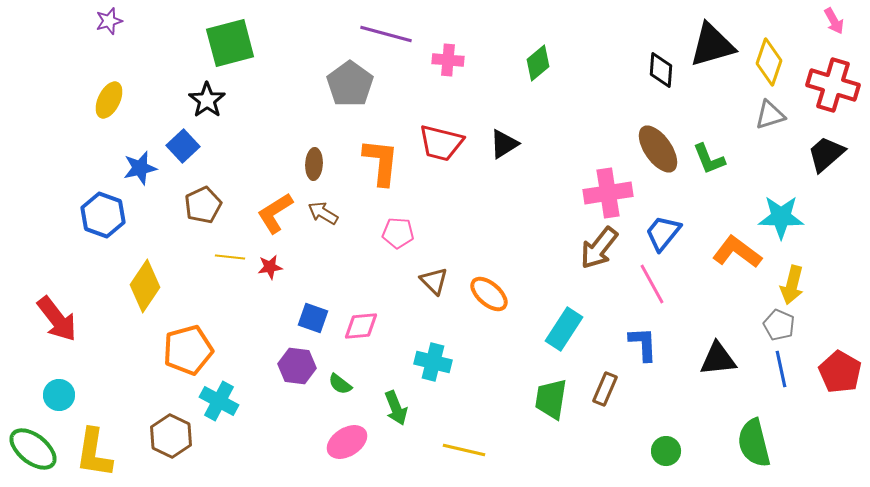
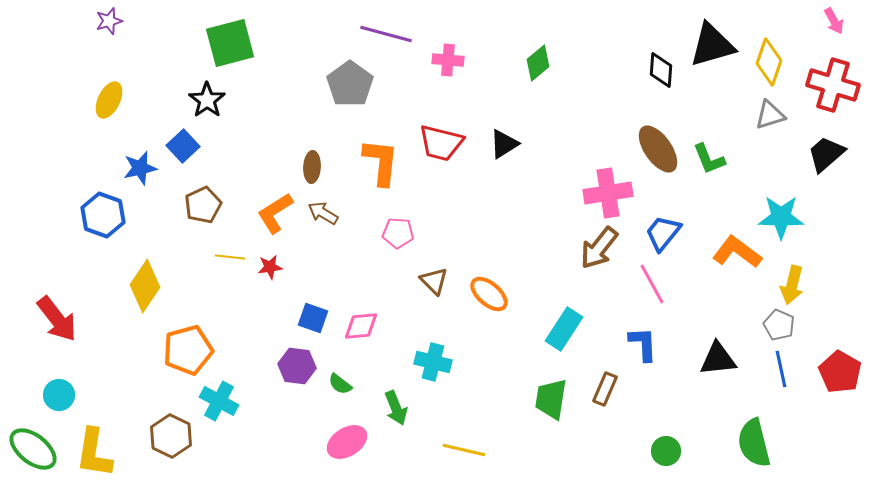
brown ellipse at (314, 164): moved 2 px left, 3 px down
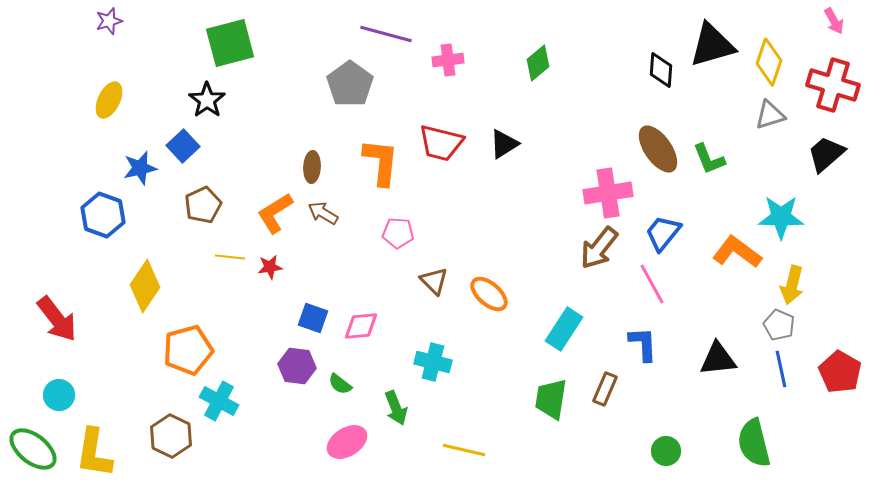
pink cross at (448, 60): rotated 12 degrees counterclockwise
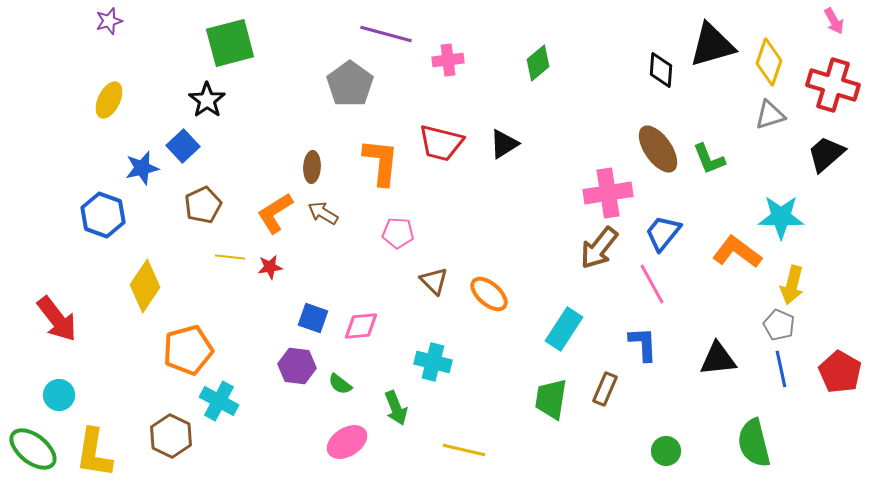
blue star at (140, 168): moved 2 px right
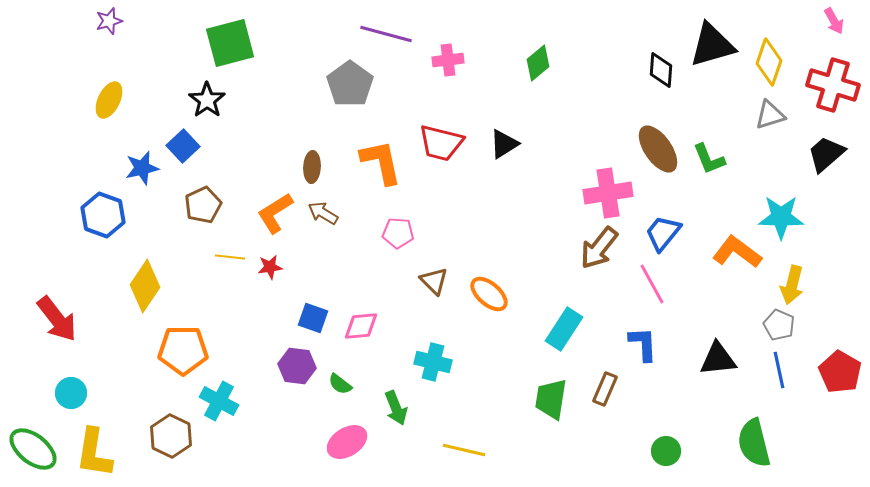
orange L-shape at (381, 162): rotated 18 degrees counterclockwise
orange pentagon at (188, 350): moved 5 px left; rotated 15 degrees clockwise
blue line at (781, 369): moved 2 px left, 1 px down
cyan circle at (59, 395): moved 12 px right, 2 px up
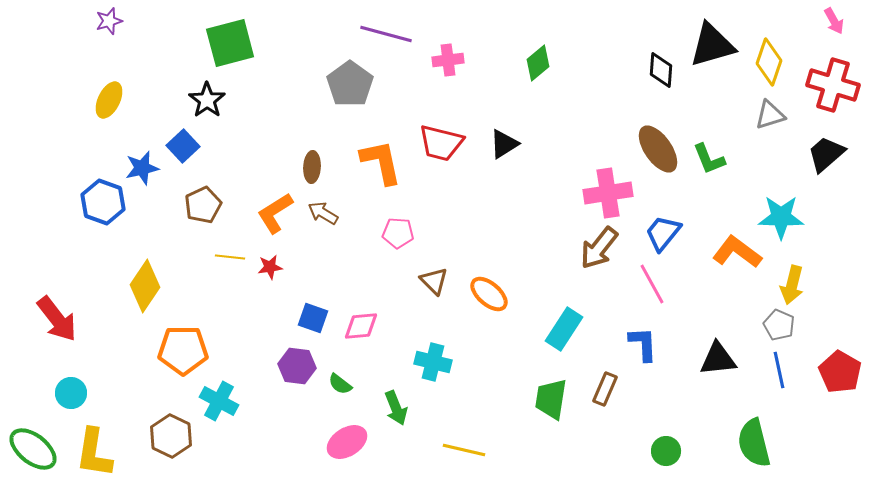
blue hexagon at (103, 215): moved 13 px up
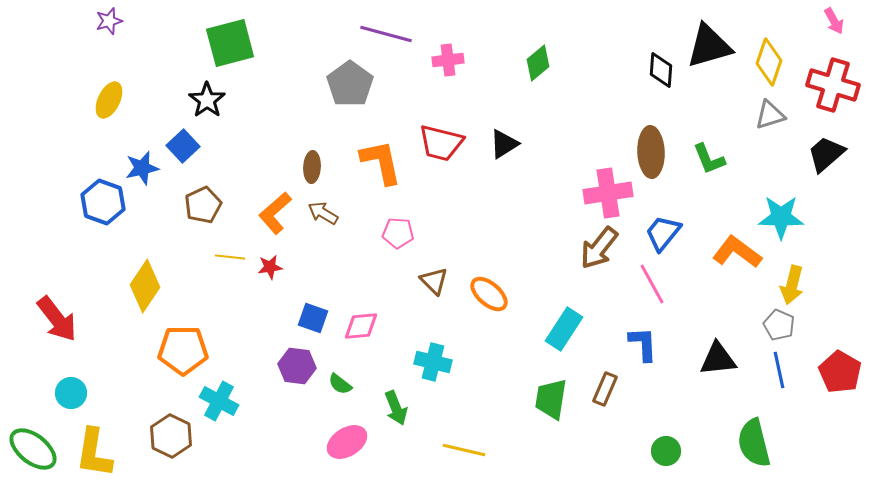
black triangle at (712, 45): moved 3 px left, 1 px down
brown ellipse at (658, 149): moved 7 px left, 3 px down; rotated 33 degrees clockwise
orange L-shape at (275, 213): rotated 9 degrees counterclockwise
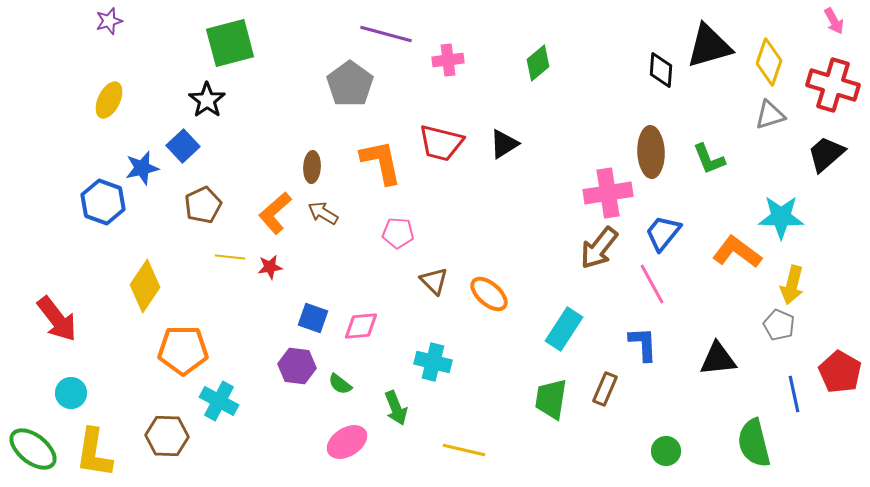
blue line at (779, 370): moved 15 px right, 24 px down
brown hexagon at (171, 436): moved 4 px left; rotated 24 degrees counterclockwise
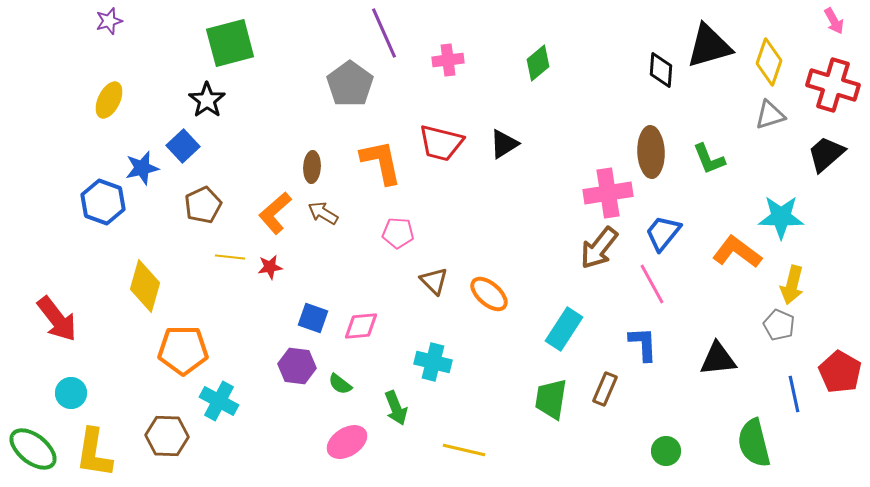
purple line at (386, 34): moved 2 px left, 1 px up; rotated 51 degrees clockwise
yellow diamond at (145, 286): rotated 18 degrees counterclockwise
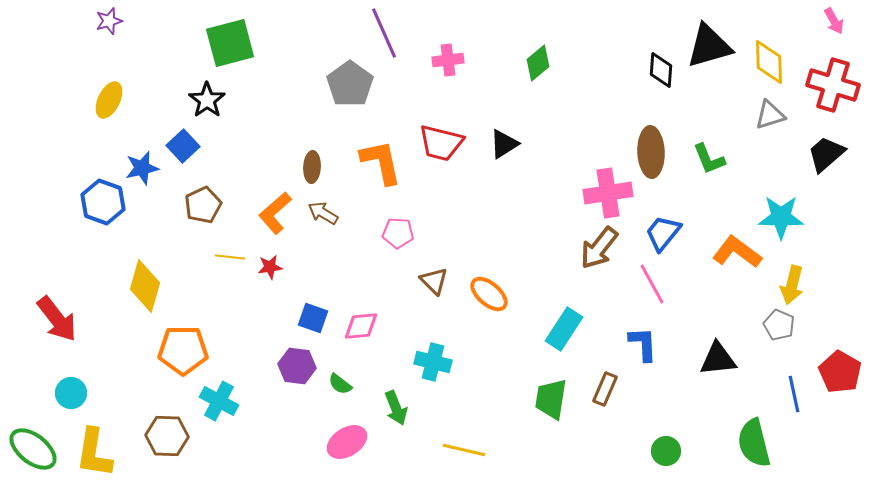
yellow diamond at (769, 62): rotated 21 degrees counterclockwise
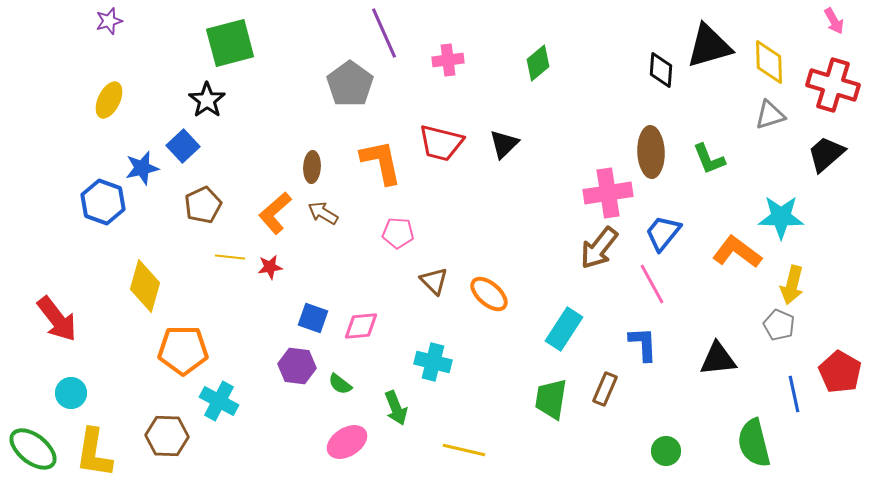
black triangle at (504, 144): rotated 12 degrees counterclockwise
